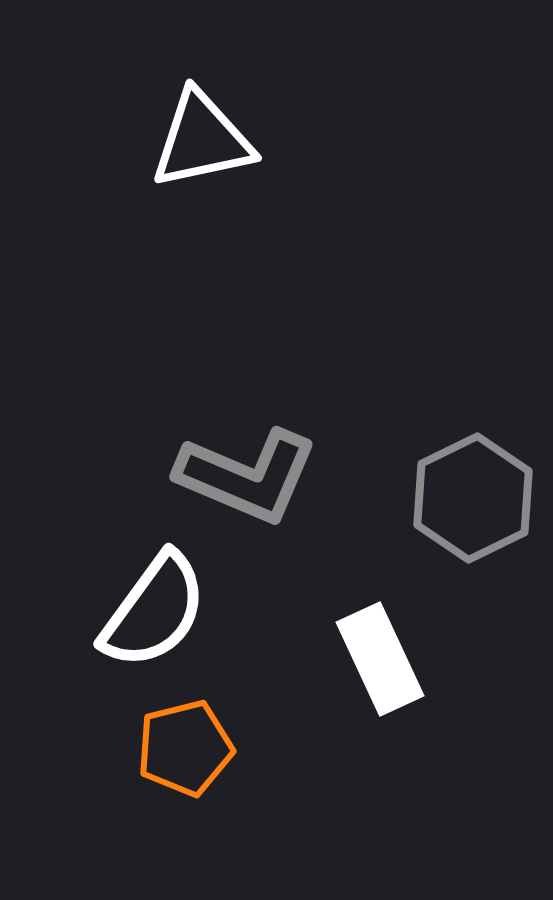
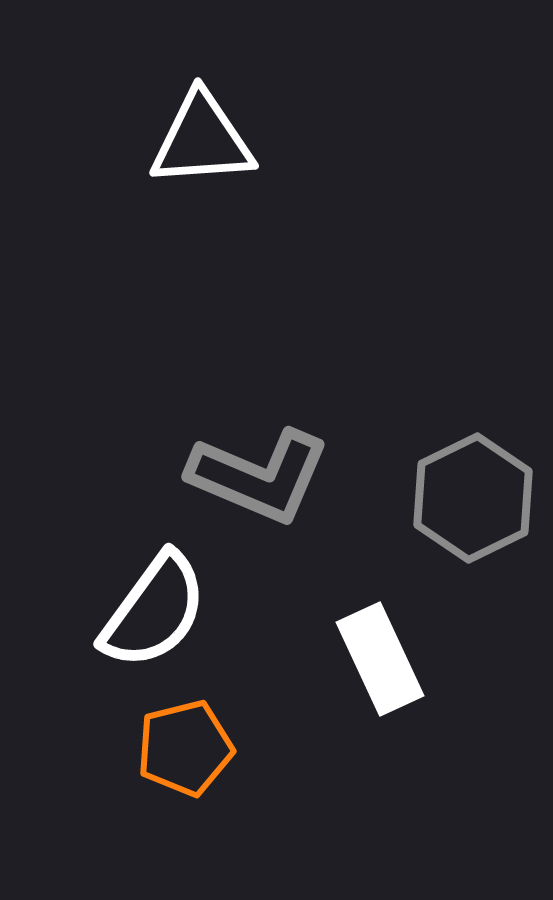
white triangle: rotated 8 degrees clockwise
gray L-shape: moved 12 px right
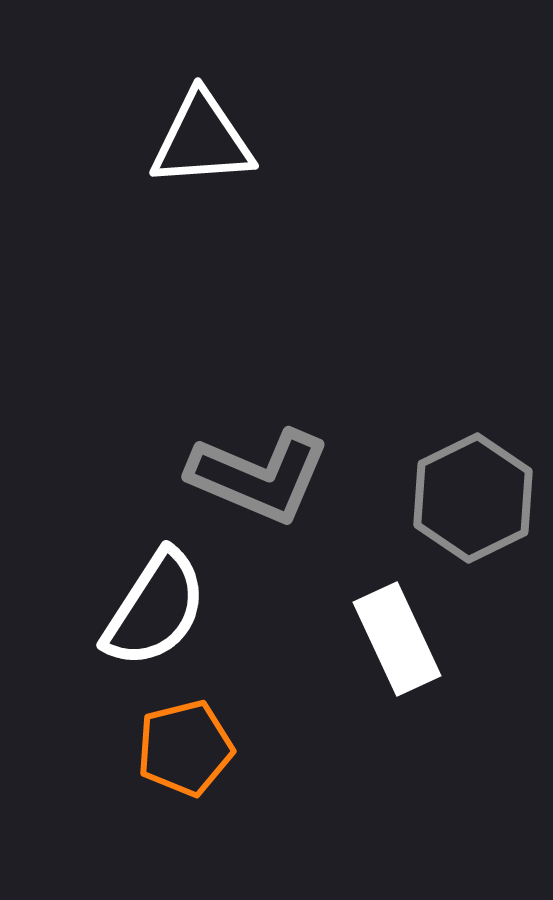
white semicircle: moved 1 px right, 2 px up; rotated 3 degrees counterclockwise
white rectangle: moved 17 px right, 20 px up
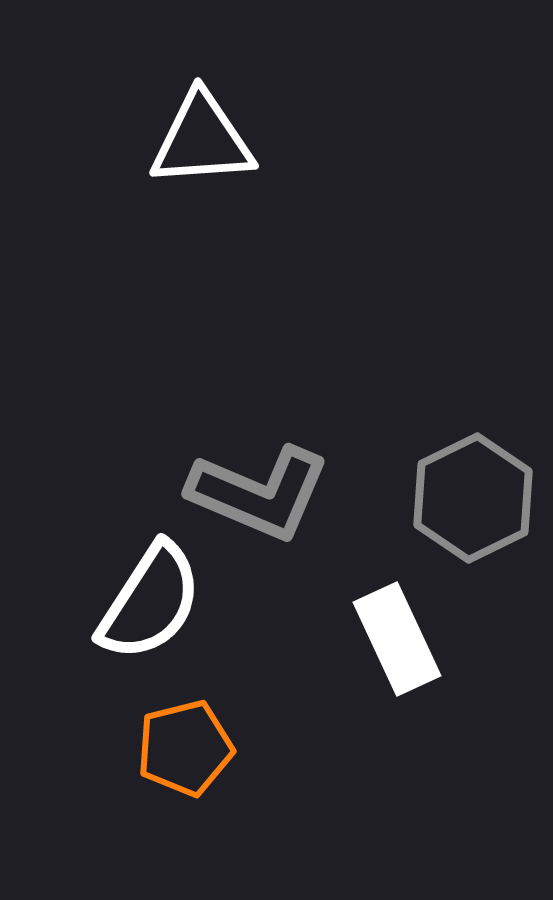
gray L-shape: moved 17 px down
white semicircle: moved 5 px left, 7 px up
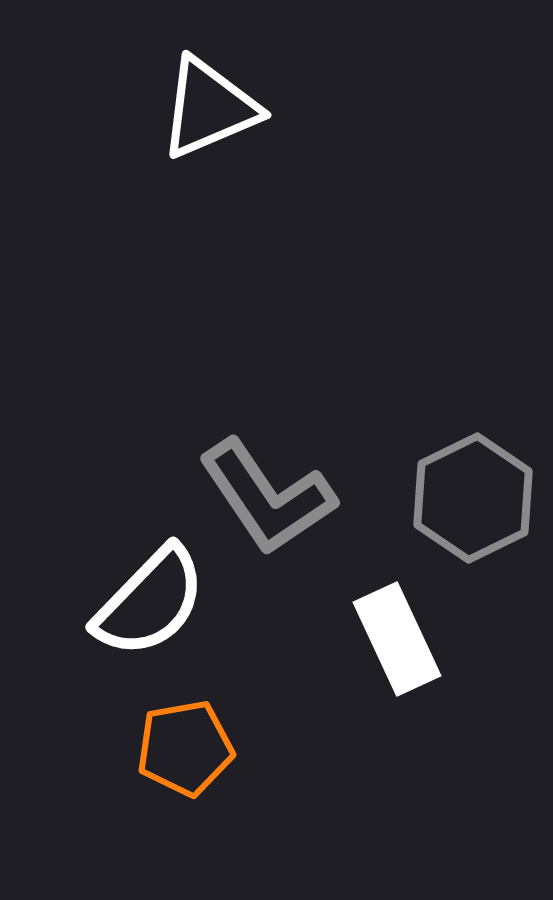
white triangle: moved 7 px right, 32 px up; rotated 19 degrees counterclockwise
gray L-shape: moved 8 px right, 4 px down; rotated 33 degrees clockwise
white semicircle: rotated 11 degrees clockwise
orange pentagon: rotated 4 degrees clockwise
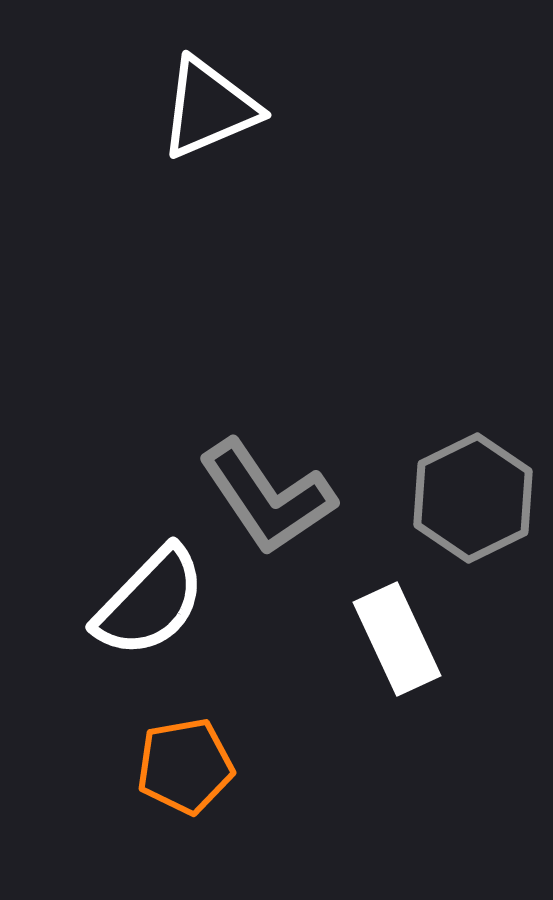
orange pentagon: moved 18 px down
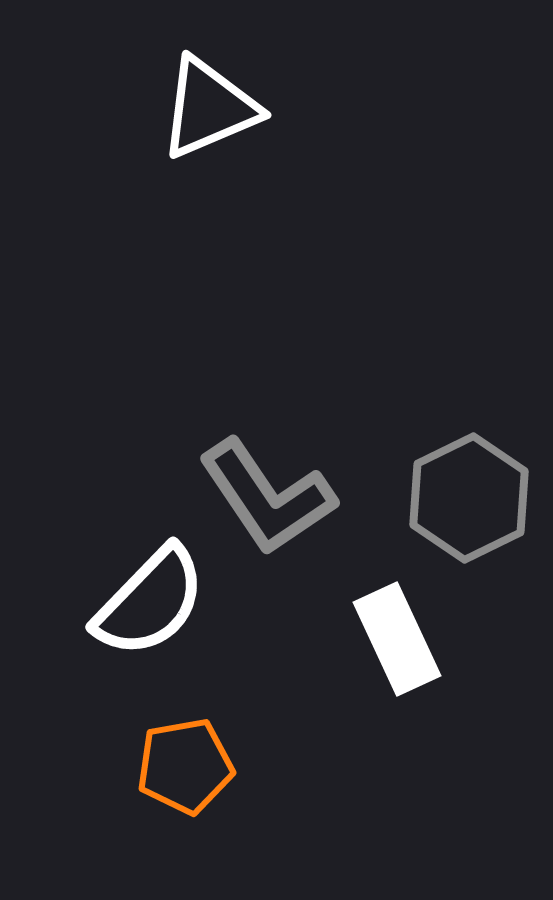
gray hexagon: moved 4 px left
